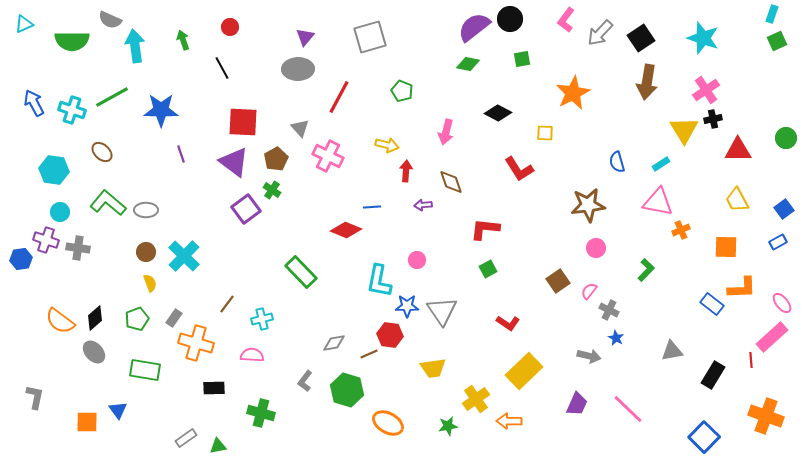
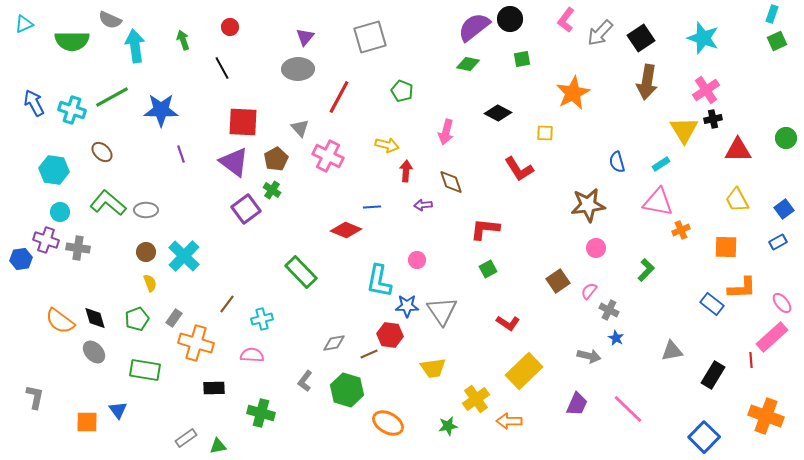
black diamond at (95, 318): rotated 65 degrees counterclockwise
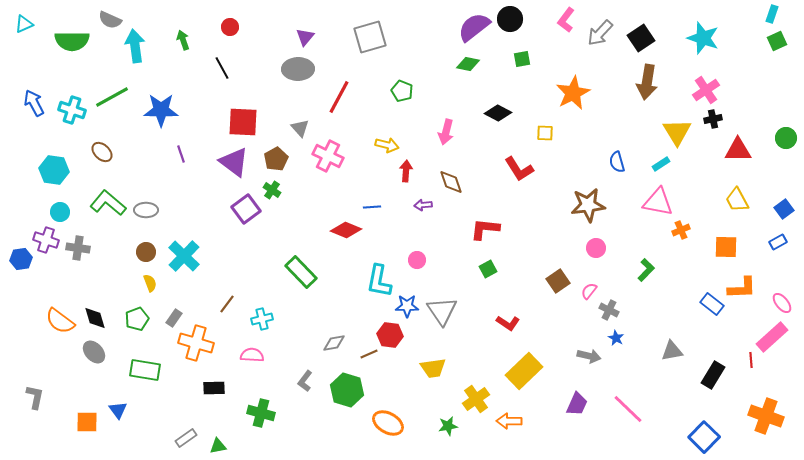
yellow triangle at (684, 130): moved 7 px left, 2 px down
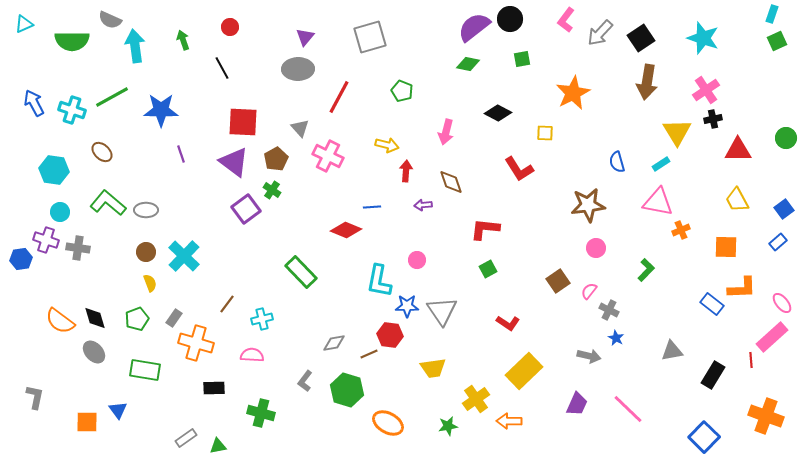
blue rectangle at (778, 242): rotated 12 degrees counterclockwise
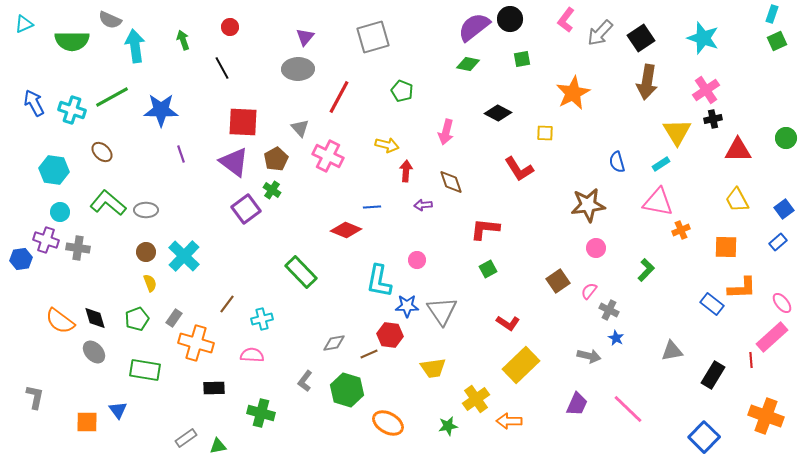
gray square at (370, 37): moved 3 px right
yellow rectangle at (524, 371): moved 3 px left, 6 px up
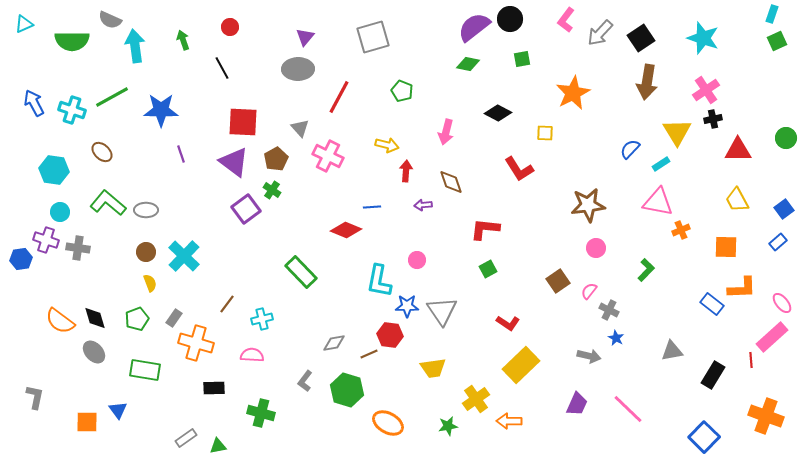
blue semicircle at (617, 162): moved 13 px right, 13 px up; rotated 60 degrees clockwise
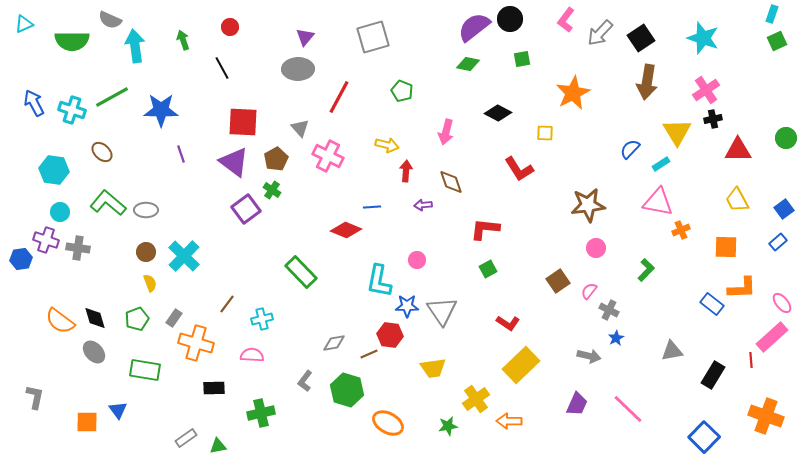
blue star at (616, 338): rotated 14 degrees clockwise
green cross at (261, 413): rotated 28 degrees counterclockwise
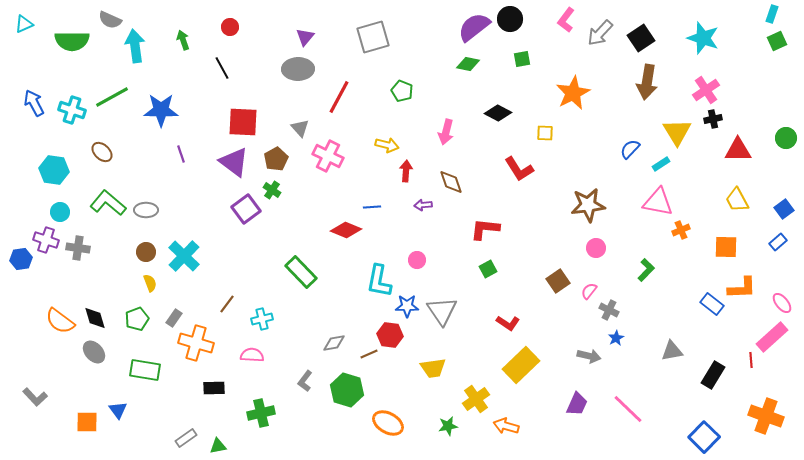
gray L-shape at (35, 397): rotated 125 degrees clockwise
orange arrow at (509, 421): moved 3 px left, 5 px down; rotated 15 degrees clockwise
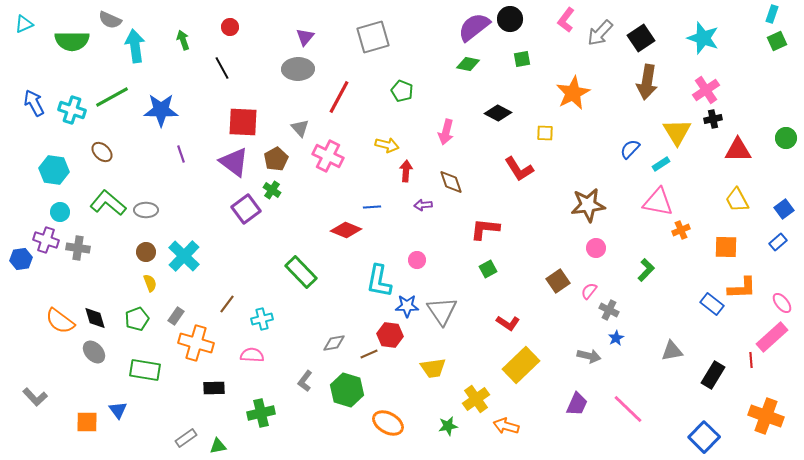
gray rectangle at (174, 318): moved 2 px right, 2 px up
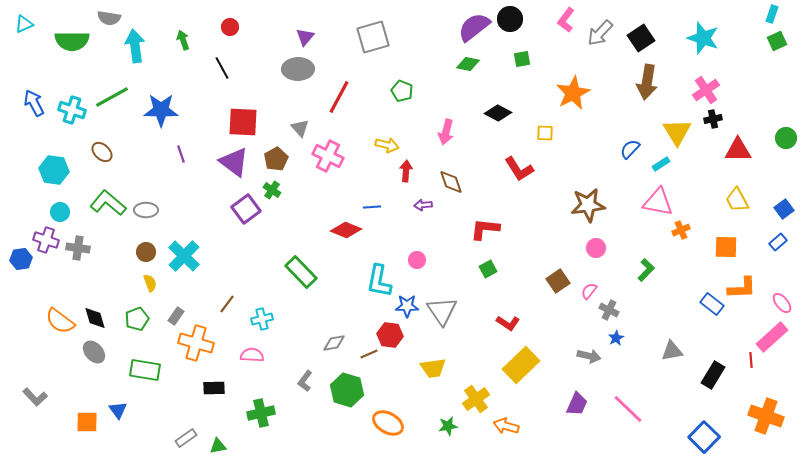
gray semicircle at (110, 20): moved 1 px left, 2 px up; rotated 15 degrees counterclockwise
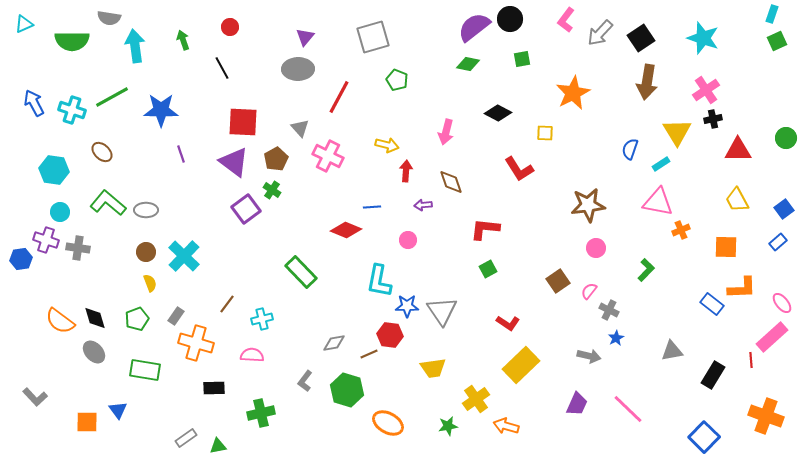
green pentagon at (402, 91): moved 5 px left, 11 px up
blue semicircle at (630, 149): rotated 25 degrees counterclockwise
pink circle at (417, 260): moved 9 px left, 20 px up
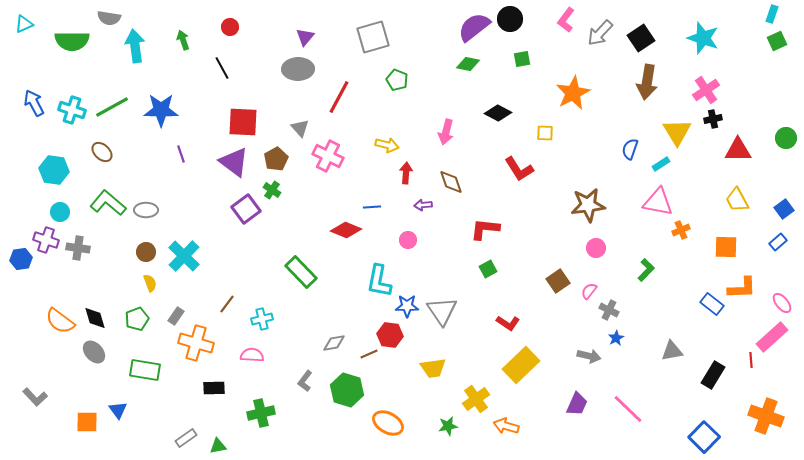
green line at (112, 97): moved 10 px down
red arrow at (406, 171): moved 2 px down
